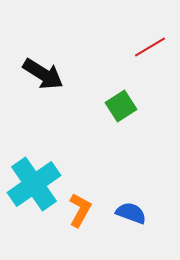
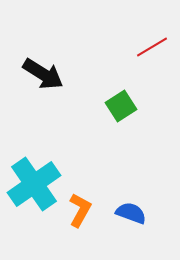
red line: moved 2 px right
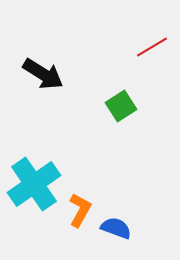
blue semicircle: moved 15 px left, 15 px down
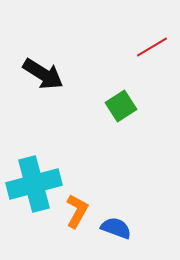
cyan cross: rotated 20 degrees clockwise
orange L-shape: moved 3 px left, 1 px down
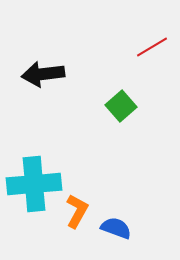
black arrow: rotated 141 degrees clockwise
green square: rotated 8 degrees counterclockwise
cyan cross: rotated 10 degrees clockwise
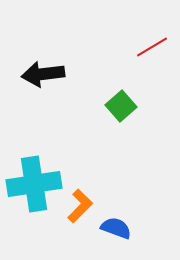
cyan cross: rotated 4 degrees counterclockwise
orange L-shape: moved 3 px right, 5 px up; rotated 16 degrees clockwise
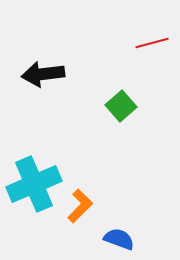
red line: moved 4 px up; rotated 16 degrees clockwise
cyan cross: rotated 14 degrees counterclockwise
blue semicircle: moved 3 px right, 11 px down
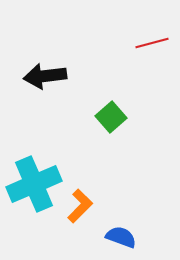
black arrow: moved 2 px right, 2 px down
green square: moved 10 px left, 11 px down
blue semicircle: moved 2 px right, 2 px up
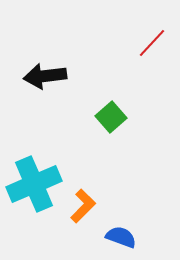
red line: rotated 32 degrees counterclockwise
orange L-shape: moved 3 px right
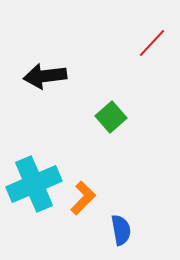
orange L-shape: moved 8 px up
blue semicircle: moved 7 px up; rotated 60 degrees clockwise
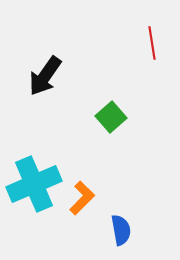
red line: rotated 52 degrees counterclockwise
black arrow: rotated 48 degrees counterclockwise
orange L-shape: moved 1 px left
